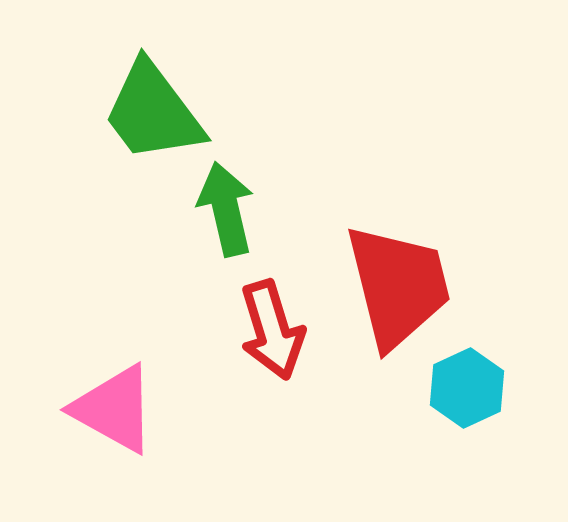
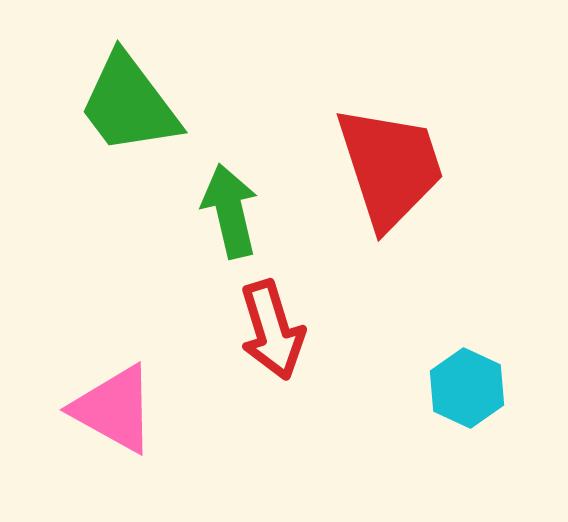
green trapezoid: moved 24 px left, 8 px up
green arrow: moved 4 px right, 2 px down
red trapezoid: moved 8 px left, 119 px up; rotated 4 degrees counterclockwise
cyan hexagon: rotated 10 degrees counterclockwise
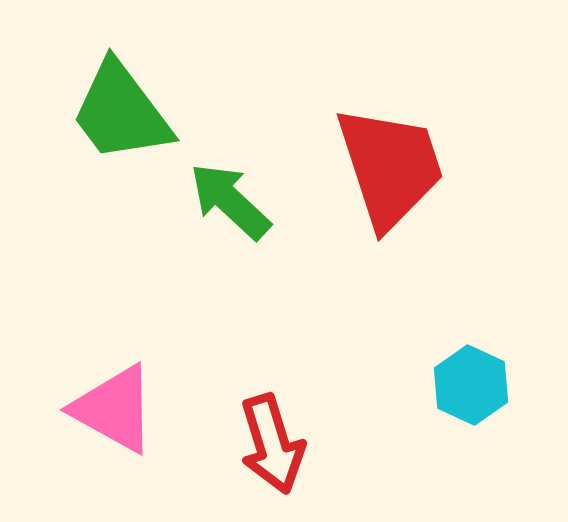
green trapezoid: moved 8 px left, 8 px down
green arrow: moved 10 px up; rotated 34 degrees counterclockwise
red arrow: moved 114 px down
cyan hexagon: moved 4 px right, 3 px up
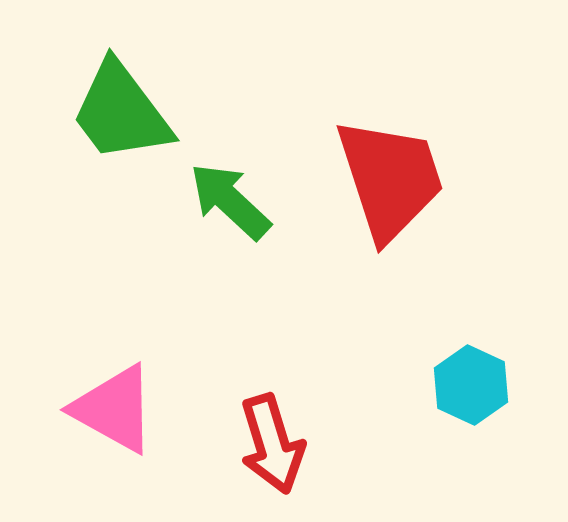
red trapezoid: moved 12 px down
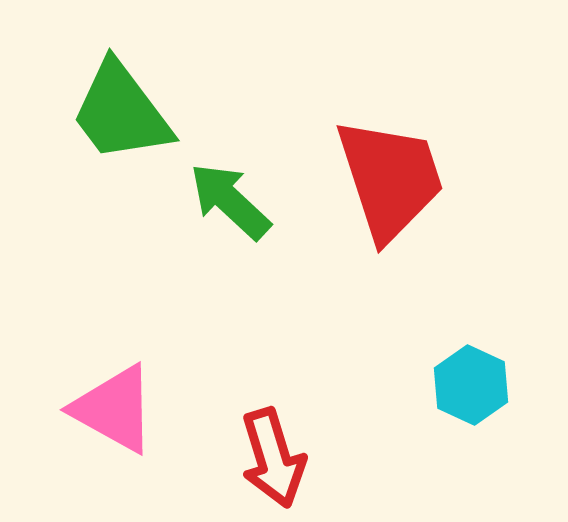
red arrow: moved 1 px right, 14 px down
